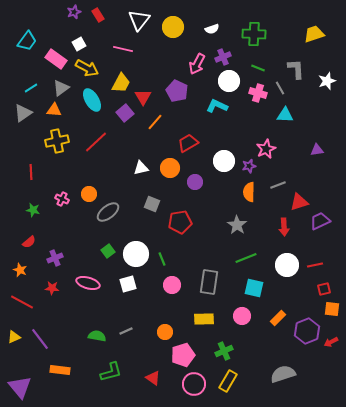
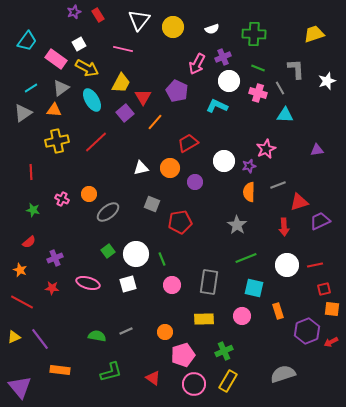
orange rectangle at (278, 318): moved 7 px up; rotated 63 degrees counterclockwise
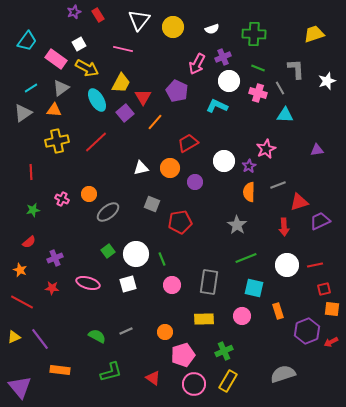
cyan ellipse at (92, 100): moved 5 px right
purple star at (249, 166): rotated 16 degrees counterclockwise
green star at (33, 210): rotated 24 degrees counterclockwise
green semicircle at (97, 336): rotated 18 degrees clockwise
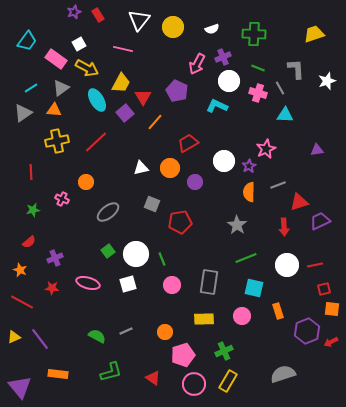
orange circle at (89, 194): moved 3 px left, 12 px up
orange rectangle at (60, 370): moved 2 px left, 4 px down
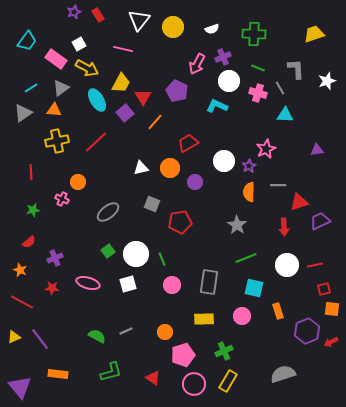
orange circle at (86, 182): moved 8 px left
gray line at (278, 185): rotated 21 degrees clockwise
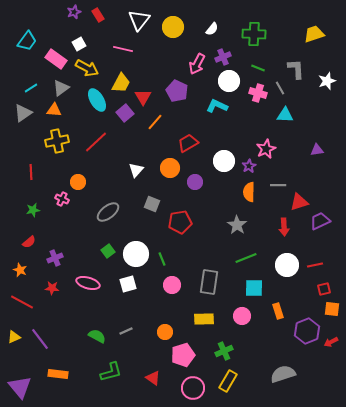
white semicircle at (212, 29): rotated 32 degrees counterclockwise
white triangle at (141, 168): moved 5 px left, 2 px down; rotated 35 degrees counterclockwise
cyan square at (254, 288): rotated 12 degrees counterclockwise
pink circle at (194, 384): moved 1 px left, 4 px down
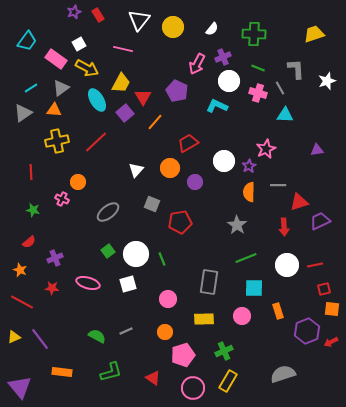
green star at (33, 210): rotated 24 degrees clockwise
pink circle at (172, 285): moved 4 px left, 14 px down
orange rectangle at (58, 374): moved 4 px right, 2 px up
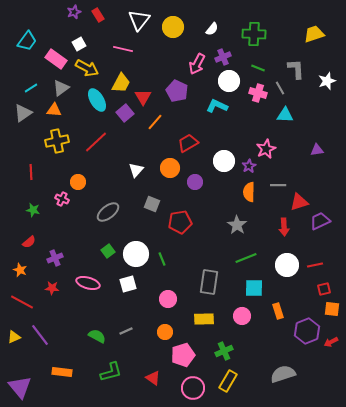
purple line at (40, 339): moved 4 px up
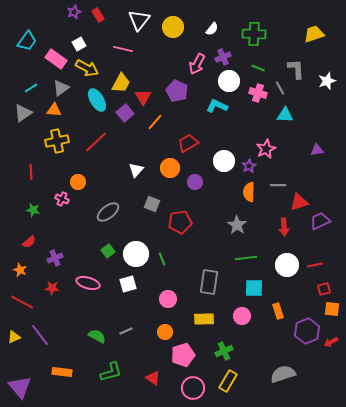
green line at (246, 258): rotated 15 degrees clockwise
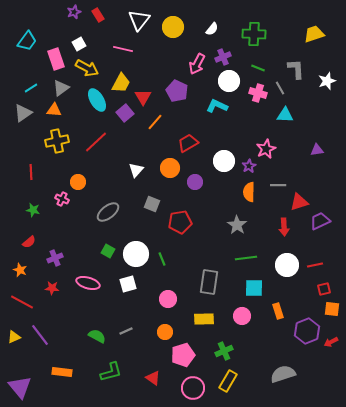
pink rectangle at (56, 59): rotated 35 degrees clockwise
green square at (108, 251): rotated 24 degrees counterclockwise
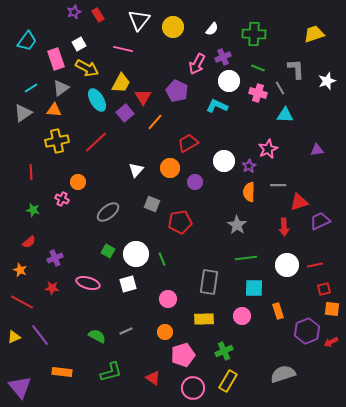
pink star at (266, 149): moved 2 px right
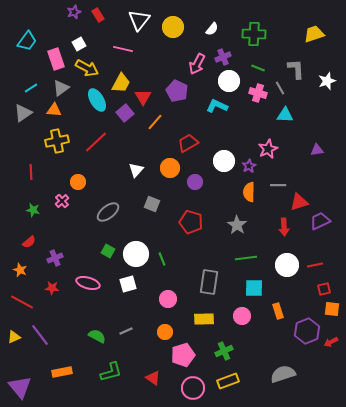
pink cross at (62, 199): moved 2 px down; rotated 24 degrees clockwise
red pentagon at (180, 222): moved 11 px right; rotated 25 degrees clockwise
orange rectangle at (62, 372): rotated 18 degrees counterclockwise
yellow rectangle at (228, 381): rotated 40 degrees clockwise
